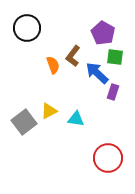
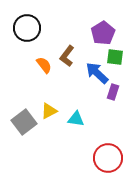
purple pentagon: rotated 10 degrees clockwise
brown L-shape: moved 6 px left
orange semicircle: moved 9 px left; rotated 18 degrees counterclockwise
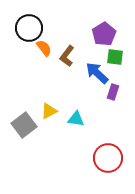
black circle: moved 2 px right
purple pentagon: moved 1 px right, 1 px down
orange semicircle: moved 17 px up
gray square: moved 3 px down
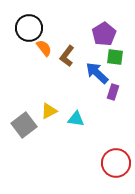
red circle: moved 8 px right, 5 px down
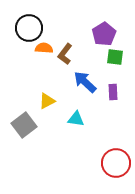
orange semicircle: rotated 48 degrees counterclockwise
brown L-shape: moved 2 px left, 2 px up
blue arrow: moved 12 px left, 9 px down
purple rectangle: rotated 21 degrees counterclockwise
yellow triangle: moved 2 px left, 10 px up
